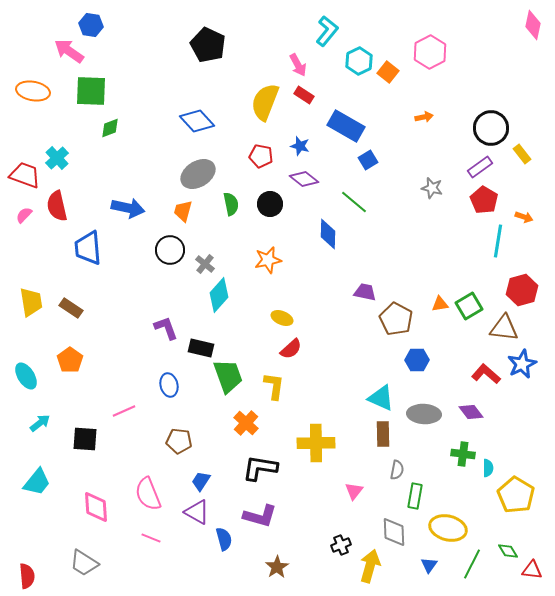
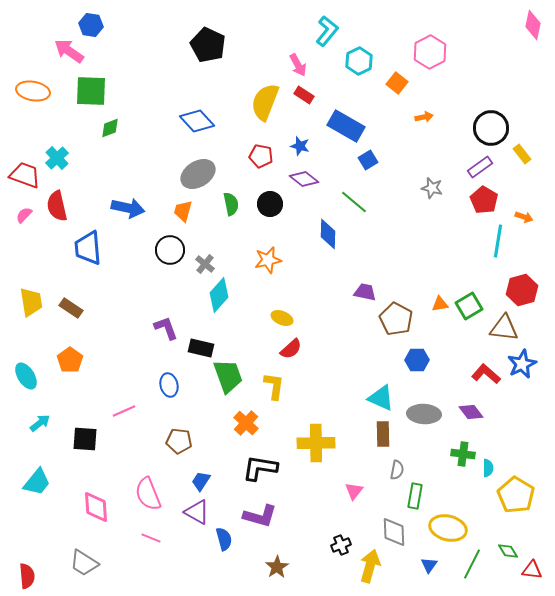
orange square at (388, 72): moved 9 px right, 11 px down
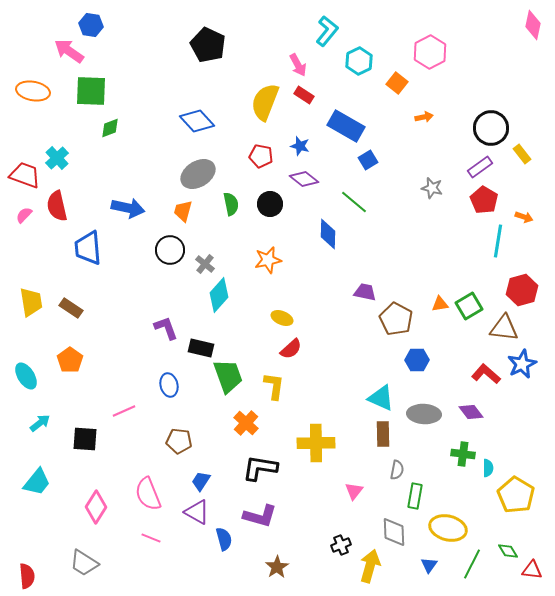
pink diamond at (96, 507): rotated 36 degrees clockwise
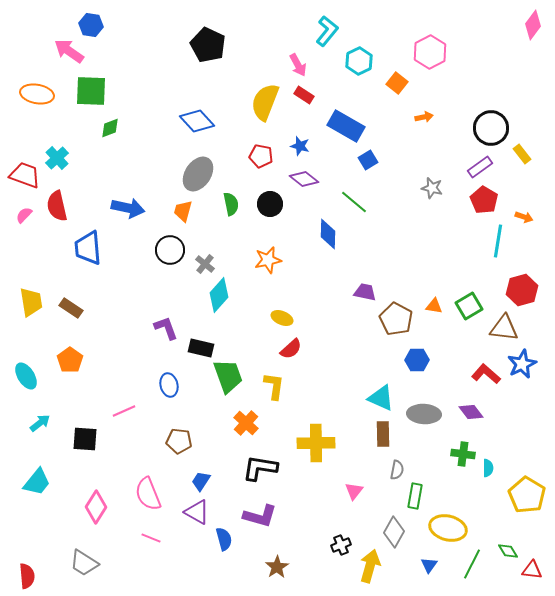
pink diamond at (533, 25): rotated 24 degrees clockwise
orange ellipse at (33, 91): moved 4 px right, 3 px down
gray ellipse at (198, 174): rotated 24 degrees counterclockwise
orange triangle at (440, 304): moved 6 px left, 2 px down; rotated 18 degrees clockwise
yellow pentagon at (516, 495): moved 11 px right
gray diamond at (394, 532): rotated 32 degrees clockwise
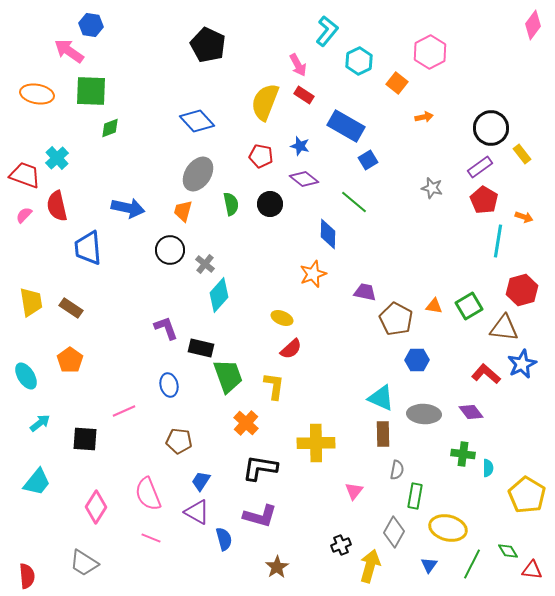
orange star at (268, 260): moved 45 px right, 14 px down; rotated 8 degrees counterclockwise
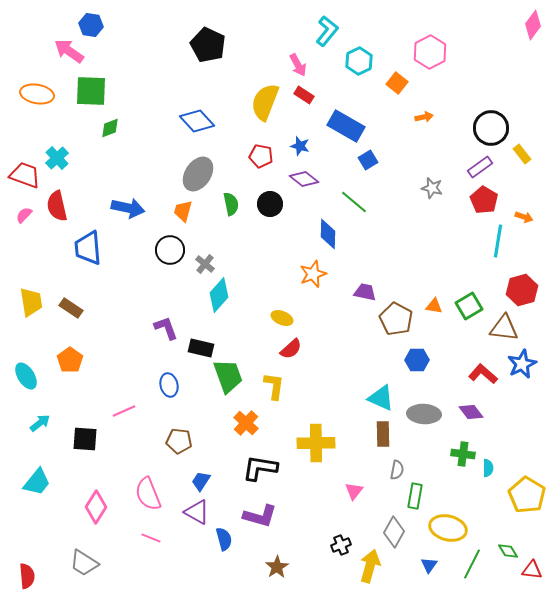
red L-shape at (486, 374): moved 3 px left
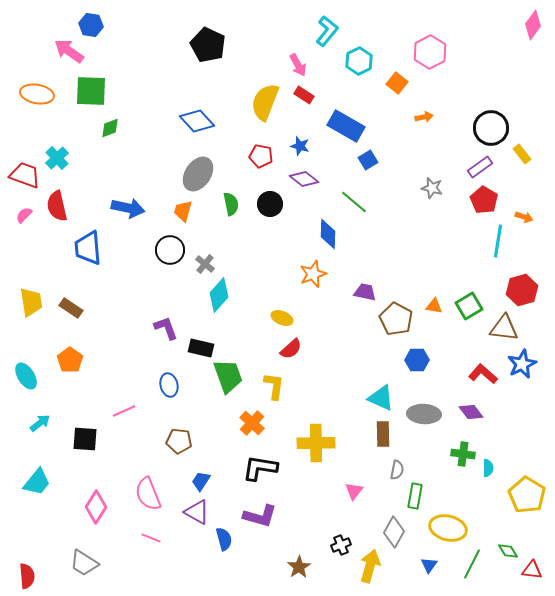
orange cross at (246, 423): moved 6 px right
brown star at (277, 567): moved 22 px right
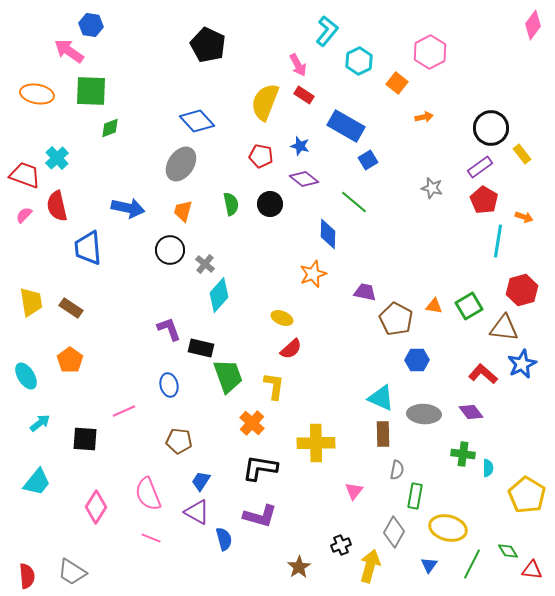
gray ellipse at (198, 174): moved 17 px left, 10 px up
purple L-shape at (166, 328): moved 3 px right, 1 px down
gray trapezoid at (84, 563): moved 12 px left, 9 px down
